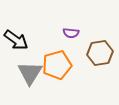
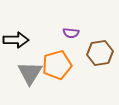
black arrow: rotated 35 degrees counterclockwise
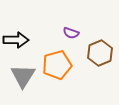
purple semicircle: rotated 14 degrees clockwise
brown hexagon: rotated 15 degrees counterclockwise
gray triangle: moved 7 px left, 3 px down
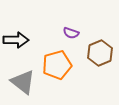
gray triangle: moved 6 px down; rotated 24 degrees counterclockwise
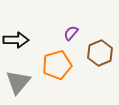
purple semicircle: rotated 112 degrees clockwise
gray triangle: moved 5 px left; rotated 32 degrees clockwise
